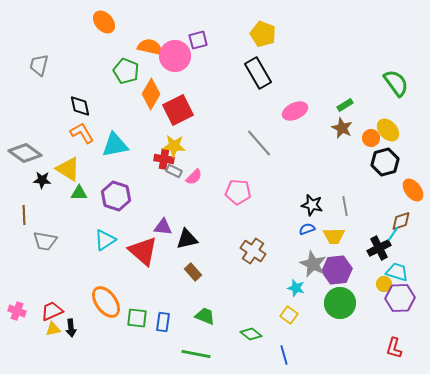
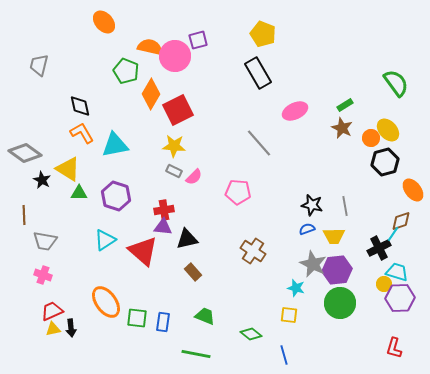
red cross at (164, 159): moved 51 px down; rotated 18 degrees counterclockwise
black star at (42, 180): rotated 24 degrees clockwise
pink cross at (17, 311): moved 26 px right, 36 px up
yellow square at (289, 315): rotated 30 degrees counterclockwise
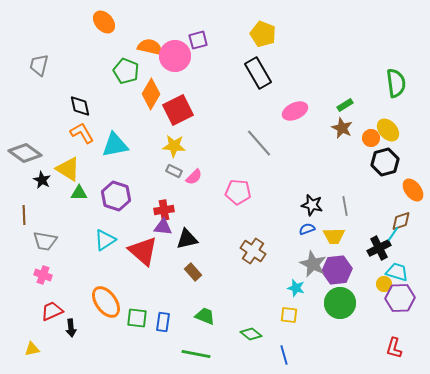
green semicircle at (396, 83): rotated 28 degrees clockwise
yellow triangle at (53, 329): moved 21 px left, 20 px down
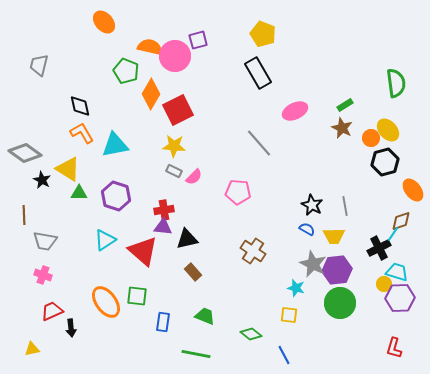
black star at (312, 205): rotated 15 degrees clockwise
blue semicircle at (307, 229): rotated 49 degrees clockwise
green square at (137, 318): moved 22 px up
blue line at (284, 355): rotated 12 degrees counterclockwise
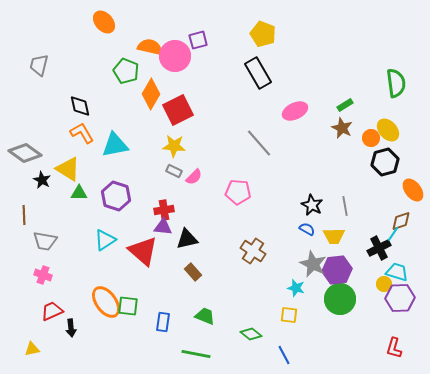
green square at (137, 296): moved 9 px left, 10 px down
green circle at (340, 303): moved 4 px up
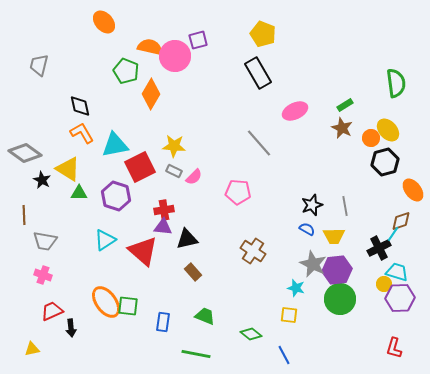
red square at (178, 110): moved 38 px left, 57 px down
black star at (312, 205): rotated 25 degrees clockwise
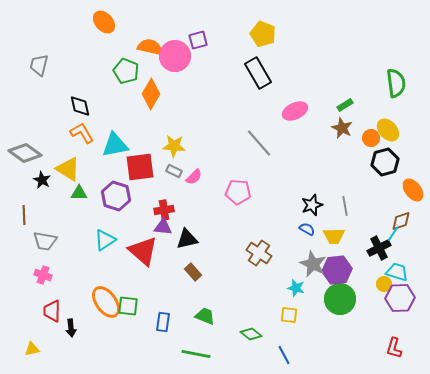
red square at (140, 167): rotated 20 degrees clockwise
brown cross at (253, 251): moved 6 px right, 2 px down
red trapezoid at (52, 311): rotated 65 degrees counterclockwise
